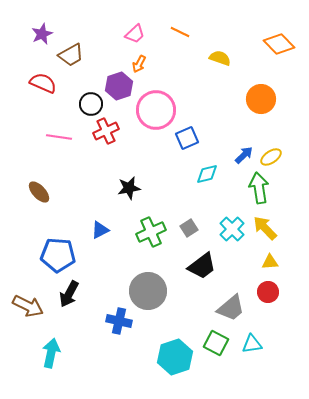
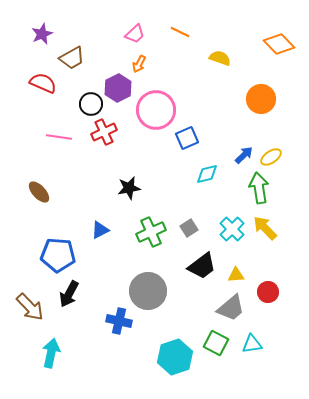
brown trapezoid: moved 1 px right, 3 px down
purple hexagon: moved 1 px left, 2 px down; rotated 8 degrees counterclockwise
red cross: moved 2 px left, 1 px down
yellow triangle: moved 34 px left, 13 px down
brown arrow: moved 2 px right, 1 px down; rotated 20 degrees clockwise
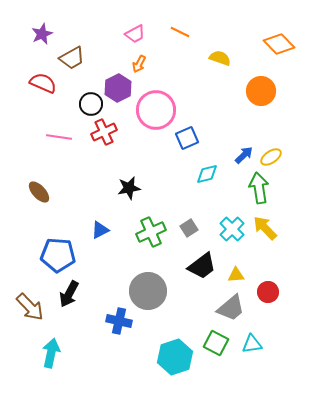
pink trapezoid: rotated 15 degrees clockwise
orange circle: moved 8 px up
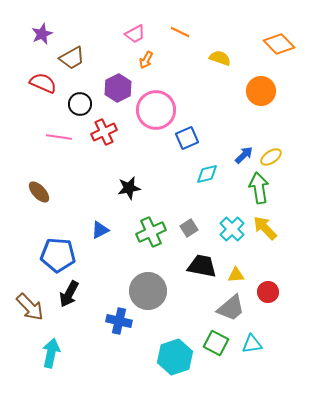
orange arrow: moved 7 px right, 4 px up
black circle: moved 11 px left
black trapezoid: rotated 132 degrees counterclockwise
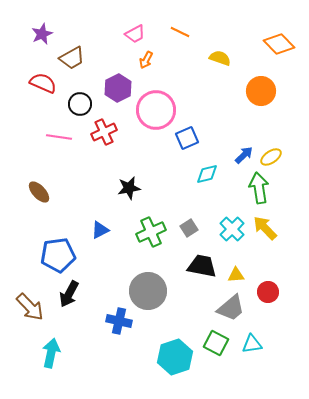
blue pentagon: rotated 12 degrees counterclockwise
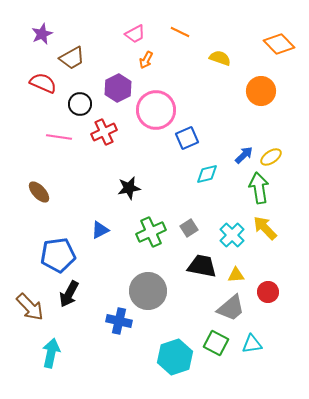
cyan cross: moved 6 px down
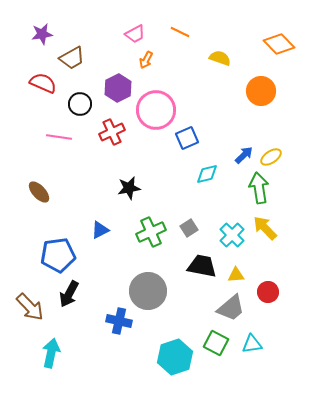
purple star: rotated 15 degrees clockwise
red cross: moved 8 px right
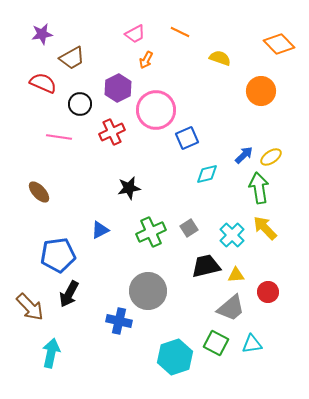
black trapezoid: moved 4 px right; rotated 24 degrees counterclockwise
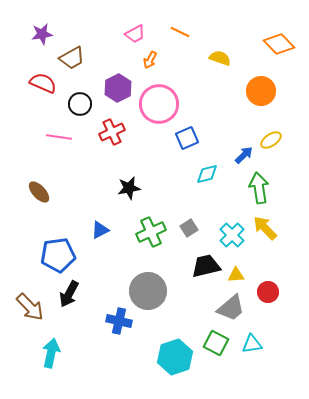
orange arrow: moved 4 px right
pink circle: moved 3 px right, 6 px up
yellow ellipse: moved 17 px up
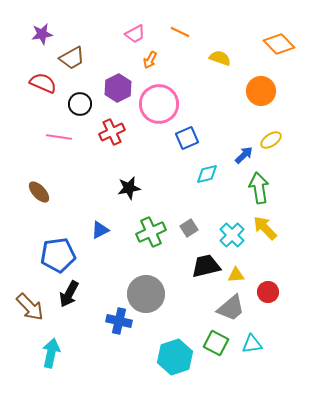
gray circle: moved 2 px left, 3 px down
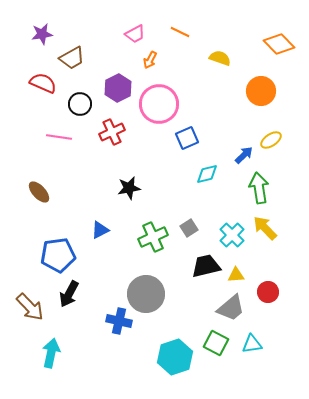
green cross: moved 2 px right, 5 px down
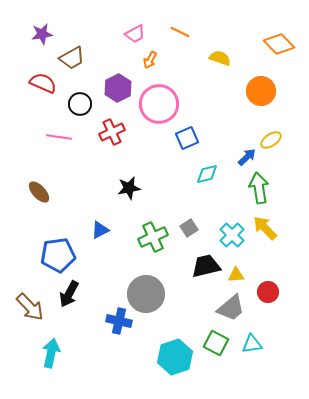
blue arrow: moved 3 px right, 2 px down
